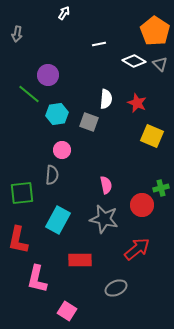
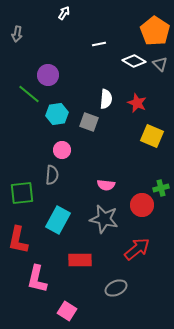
pink semicircle: rotated 108 degrees clockwise
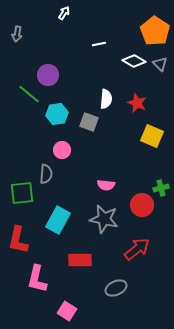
gray semicircle: moved 6 px left, 1 px up
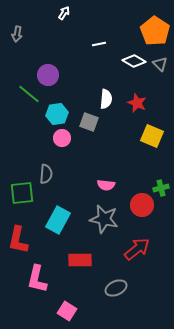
pink circle: moved 12 px up
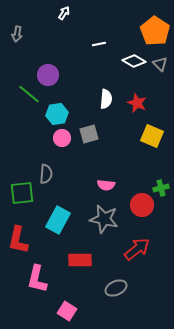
gray square: moved 12 px down; rotated 36 degrees counterclockwise
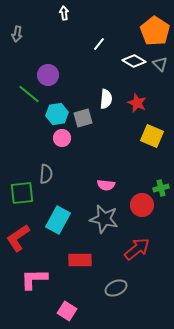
white arrow: rotated 40 degrees counterclockwise
white line: rotated 40 degrees counterclockwise
gray square: moved 6 px left, 16 px up
red L-shape: moved 2 px up; rotated 44 degrees clockwise
pink L-shape: moved 3 px left; rotated 76 degrees clockwise
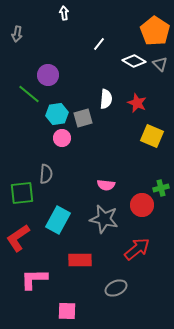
pink square: rotated 30 degrees counterclockwise
